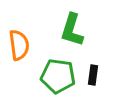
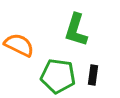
green L-shape: moved 4 px right
orange semicircle: rotated 56 degrees counterclockwise
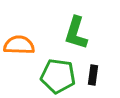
green L-shape: moved 3 px down
orange semicircle: rotated 24 degrees counterclockwise
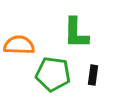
green L-shape: rotated 16 degrees counterclockwise
green pentagon: moved 5 px left, 2 px up
